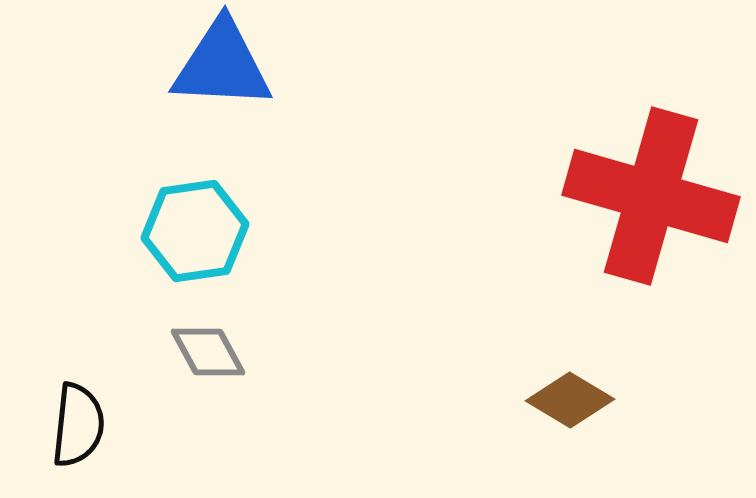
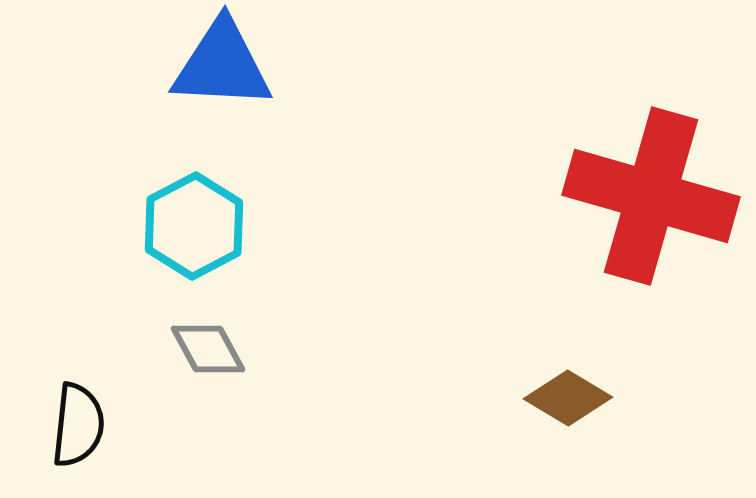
cyan hexagon: moved 1 px left, 5 px up; rotated 20 degrees counterclockwise
gray diamond: moved 3 px up
brown diamond: moved 2 px left, 2 px up
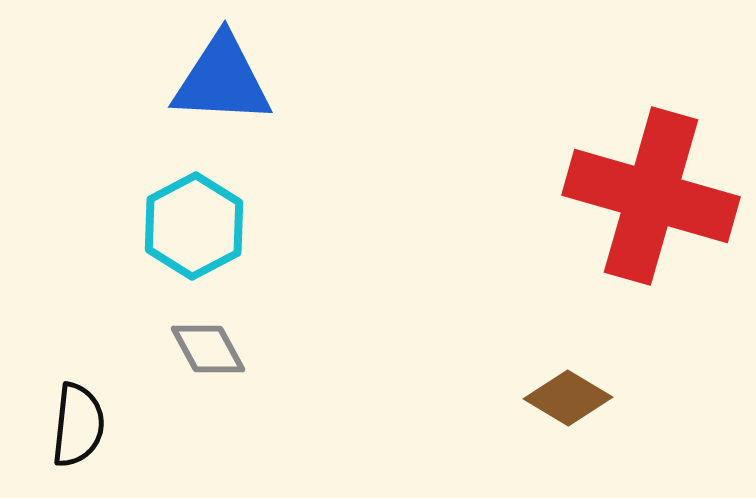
blue triangle: moved 15 px down
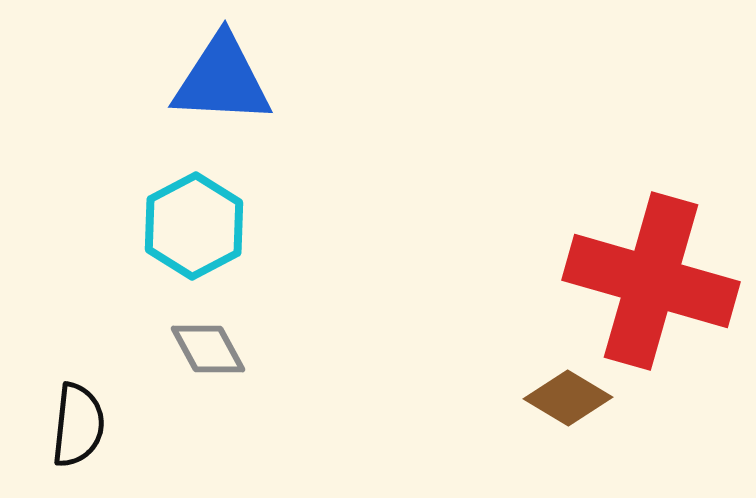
red cross: moved 85 px down
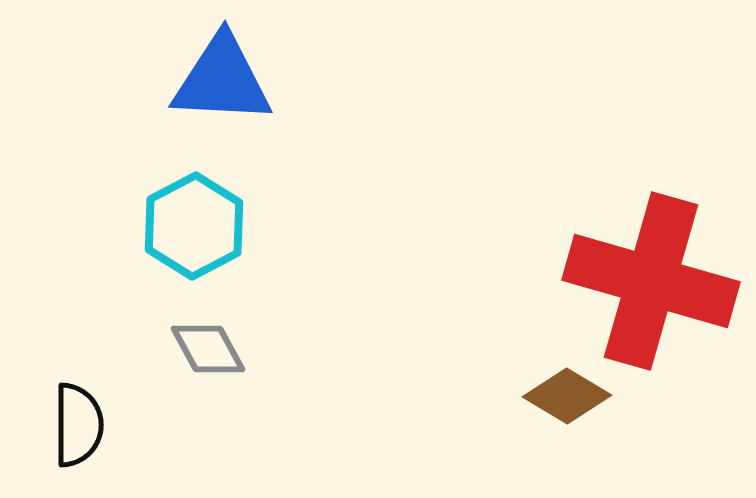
brown diamond: moved 1 px left, 2 px up
black semicircle: rotated 6 degrees counterclockwise
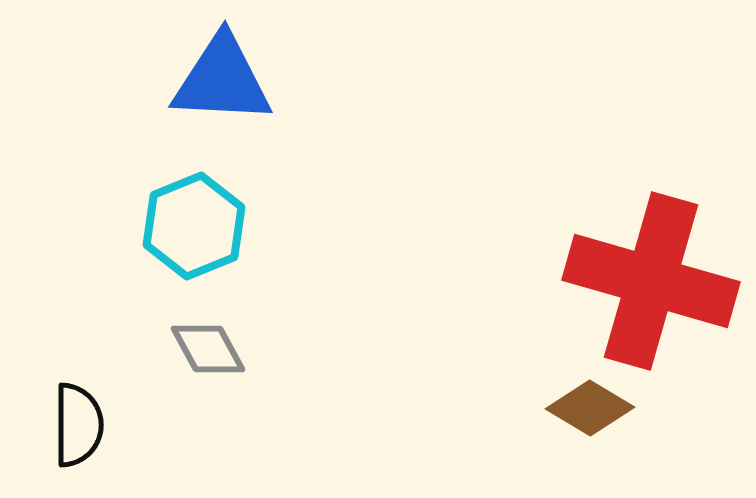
cyan hexagon: rotated 6 degrees clockwise
brown diamond: moved 23 px right, 12 px down
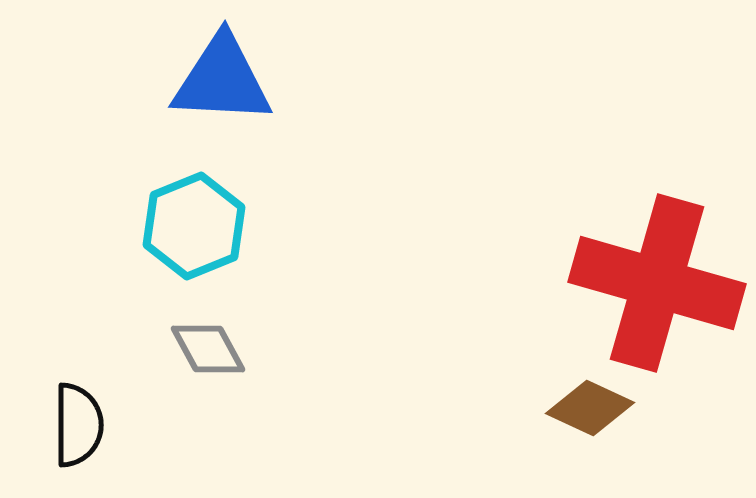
red cross: moved 6 px right, 2 px down
brown diamond: rotated 6 degrees counterclockwise
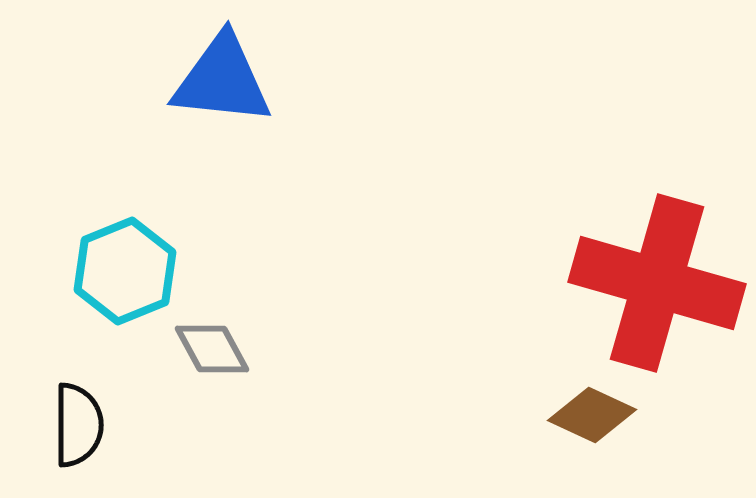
blue triangle: rotated 3 degrees clockwise
cyan hexagon: moved 69 px left, 45 px down
gray diamond: moved 4 px right
brown diamond: moved 2 px right, 7 px down
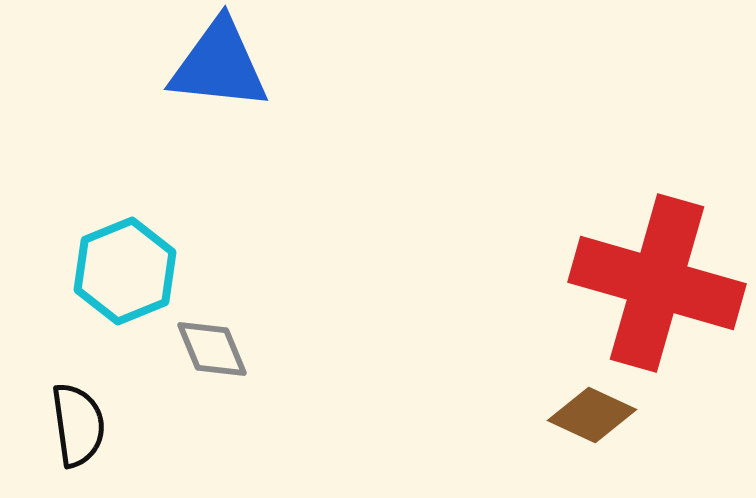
blue triangle: moved 3 px left, 15 px up
gray diamond: rotated 6 degrees clockwise
black semicircle: rotated 8 degrees counterclockwise
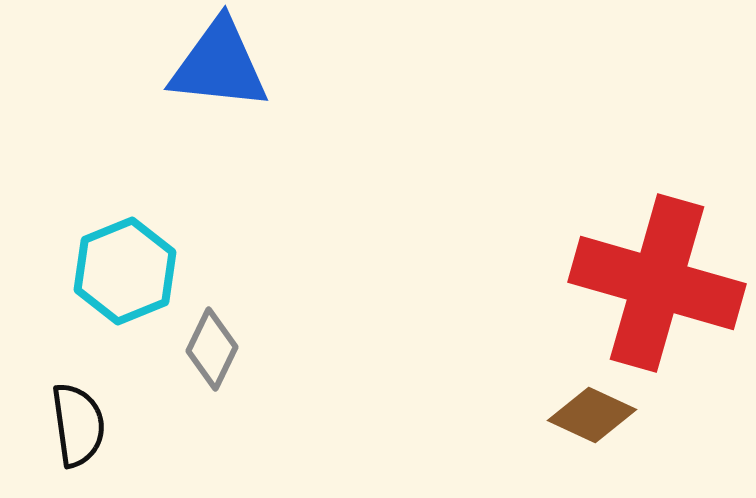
gray diamond: rotated 48 degrees clockwise
